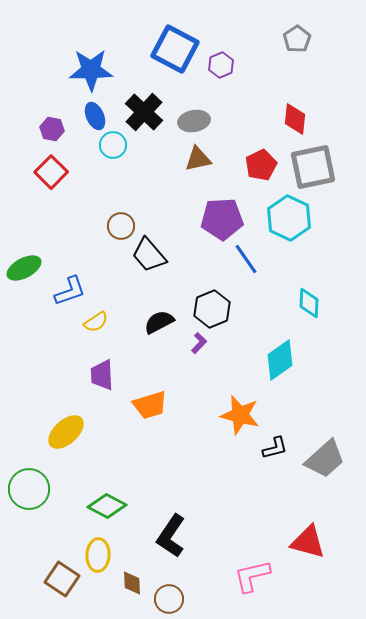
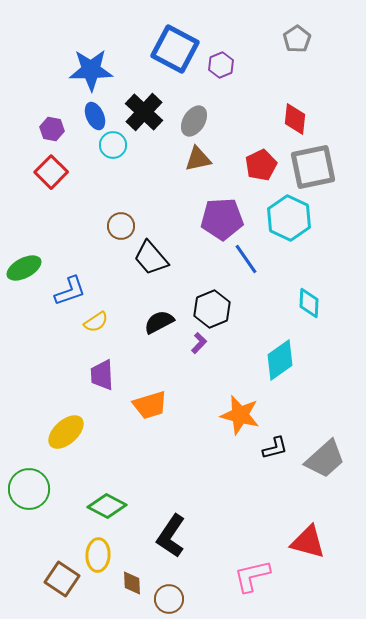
gray ellipse at (194, 121): rotated 48 degrees counterclockwise
black trapezoid at (149, 255): moved 2 px right, 3 px down
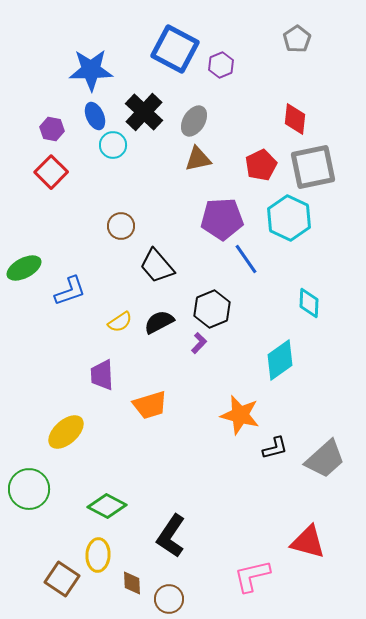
black trapezoid at (151, 258): moved 6 px right, 8 px down
yellow semicircle at (96, 322): moved 24 px right
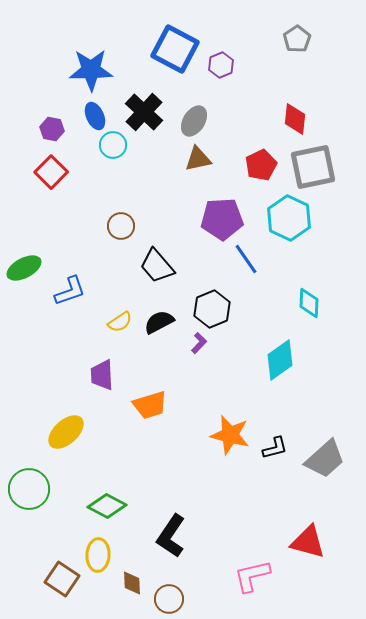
orange star at (240, 415): moved 10 px left, 20 px down
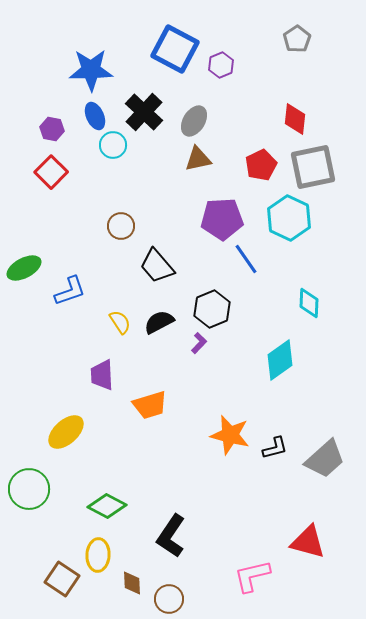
yellow semicircle at (120, 322): rotated 90 degrees counterclockwise
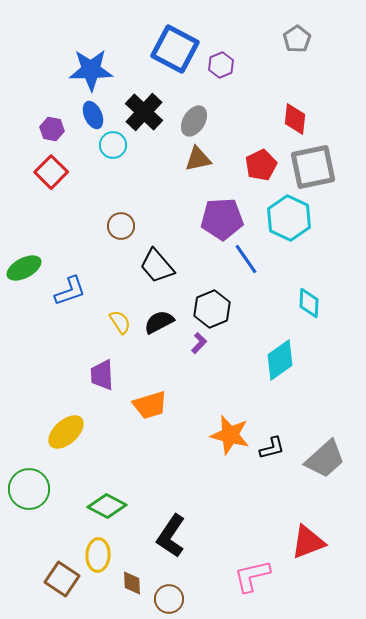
blue ellipse at (95, 116): moved 2 px left, 1 px up
black L-shape at (275, 448): moved 3 px left
red triangle at (308, 542): rotated 36 degrees counterclockwise
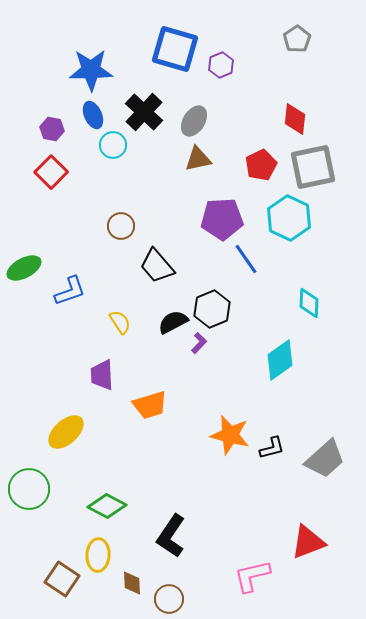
blue square at (175, 49): rotated 12 degrees counterclockwise
black semicircle at (159, 322): moved 14 px right
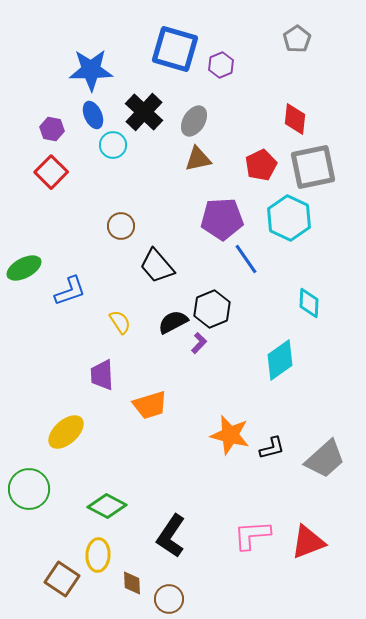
pink L-shape at (252, 576): moved 41 px up; rotated 9 degrees clockwise
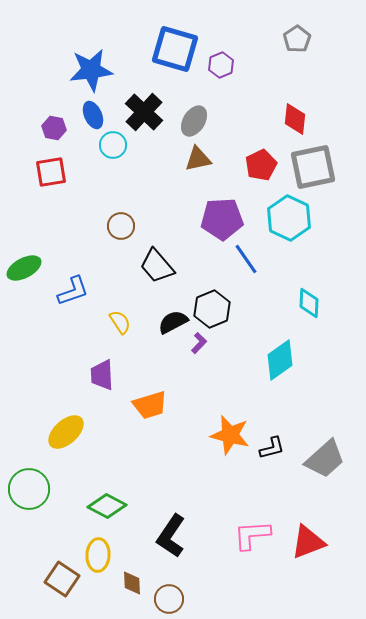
blue star at (91, 70): rotated 6 degrees counterclockwise
purple hexagon at (52, 129): moved 2 px right, 1 px up
red square at (51, 172): rotated 36 degrees clockwise
blue L-shape at (70, 291): moved 3 px right
